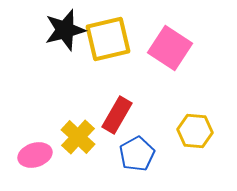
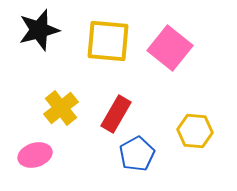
black star: moved 26 px left
yellow square: moved 2 px down; rotated 18 degrees clockwise
pink square: rotated 6 degrees clockwise
red rectangle: moved 1 px left, 1 px up
yellow cross: moved 17 px left, 29 px up; rotated 8 degrees clockwise
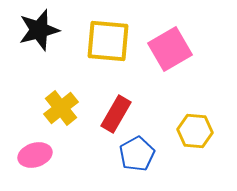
pink square: moved 1 px down; rotated 21 degrees clockwise
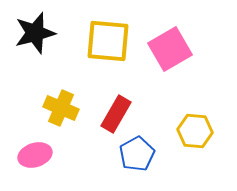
black star: moved 4 px left, 3 px down
yellow cross: rotated 28 degrees counterclockwise
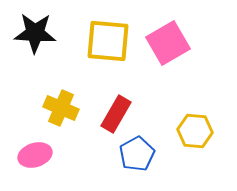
black star: rotated 18 degrees clockwise
pink square: moved 2 px left, 6 px up
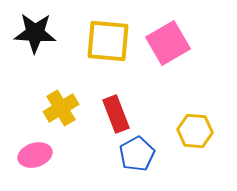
yellow cross: rotated 36 degrees clockwise
red rectangle: rotated 51 degrees counterclockwise
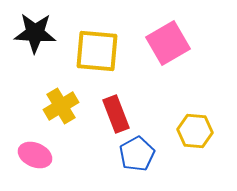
yellow square: moved 11 px left, 10 px down
yellow cross: moved 2 px up
pink ellipse: rotated 40 degrees clockwise
